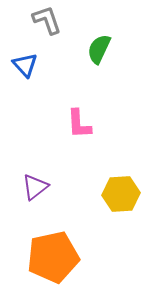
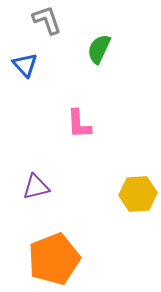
purple triangle: moved 1 px right; rotated 24 degrees clockwise
yellow hexagon: moved 17 px right
orange pentagon: moved 1 px right, 2 px down; rotated 9 degrees counterclockwise
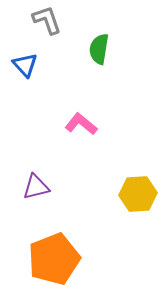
green semicircle: rotated 16 degrees counterclockwise
pink L-shape: moved 2 px right; rotated 132 degrees clockwise
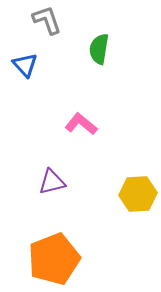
purple triangle: moved 16 px right, 5 px up
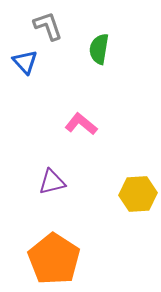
gray L-shape: moved 1 px right, 6 px down
blue triangle: moved 3 px up
orange pentagon: rotated 18 degrees counterclockwise
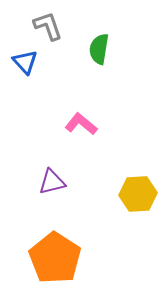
orange pentagon: moved 1 px right, 1 px up
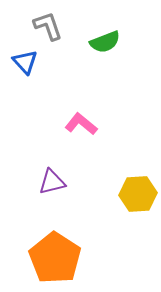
green semicircle: moved 6 px right, 7 px up; rotated 120 degrees counterclockwise
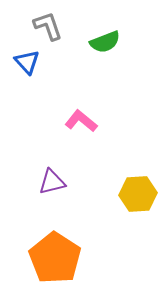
blue triangle: moved 2 px right
pink L-shape: moved 3 px up
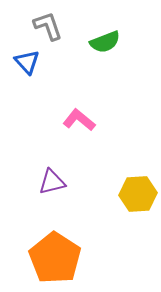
pink L-shape: moved 2 px left, 1 px up
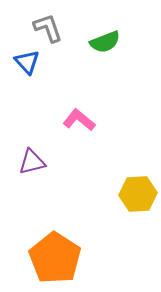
gray L-shape: moved 2 px down
purple triangle: moved 20 px left, 20 px up
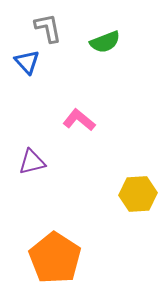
gray L-shape: rotated 8 degrees clockwise
